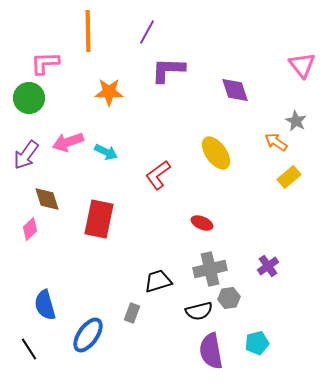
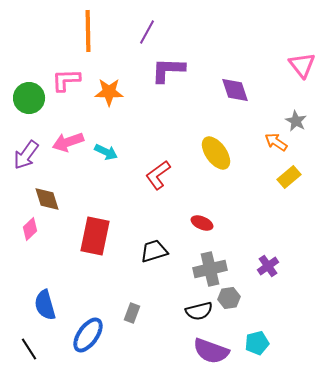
pink L-shape: moved 21 px right, 17 px down
red rectangle: moved 4 px left, 17 px down
black trapezoid: moved 4 px left, 30 px up
purple semicircle: rotated 60 degrees counterclockwise
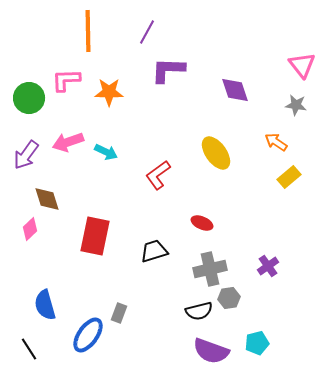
gray star: moved 16 px up; rotated 20 degrees counterclockwise
gray rectangle: moved 13 px left
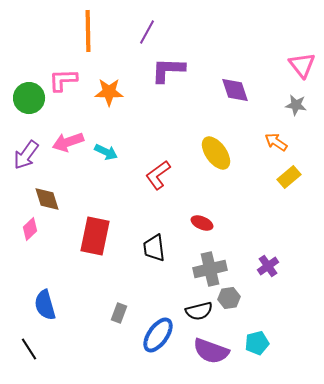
pink L-shape: moved 3 px left
black trapezoid: moved 3 px up; rotated 80 degrees counterclockwise
blue ellipse: moved 70 px right
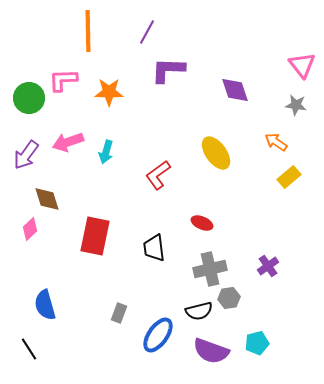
cyan arrow: rotated 80 degrees clockwise
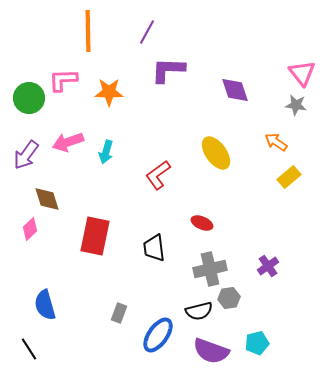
pink triangle: moved 8 px down
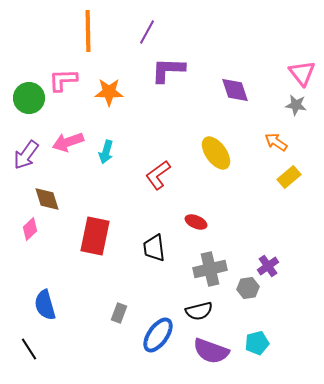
red ellipse: moved 6 px left, 1 px up
gray hexagon: moved 19 px right, 10 px up
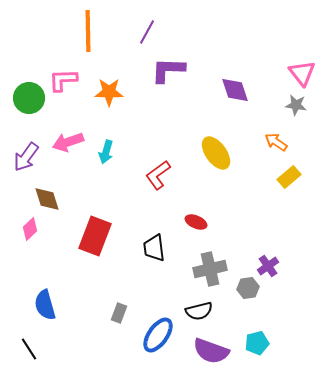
purple arrow: moved 2 px down
red rectangle: rotated 9 degrees clockwise
